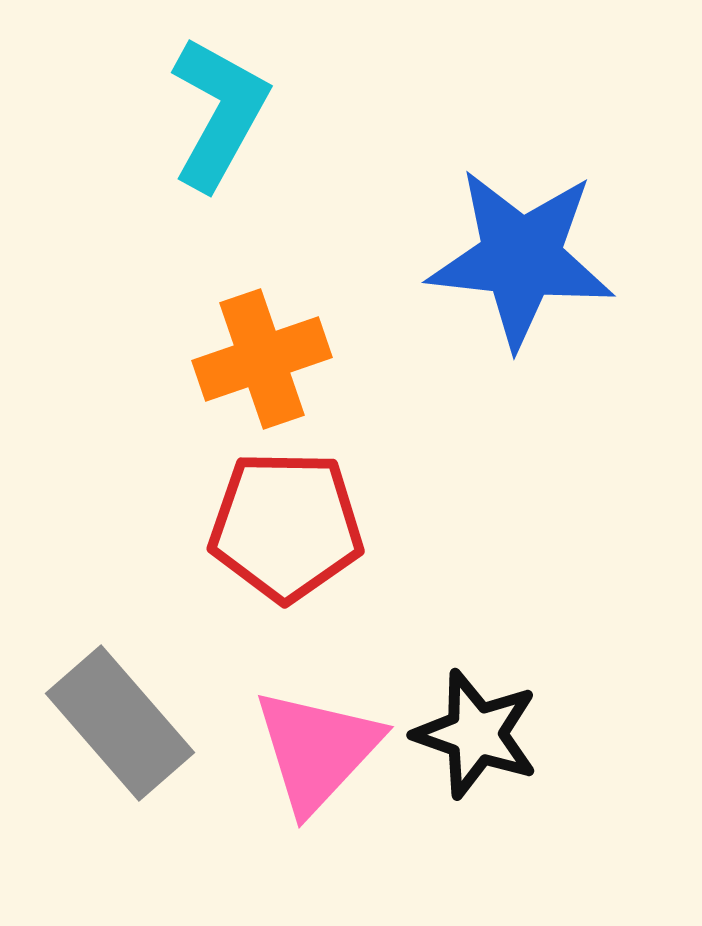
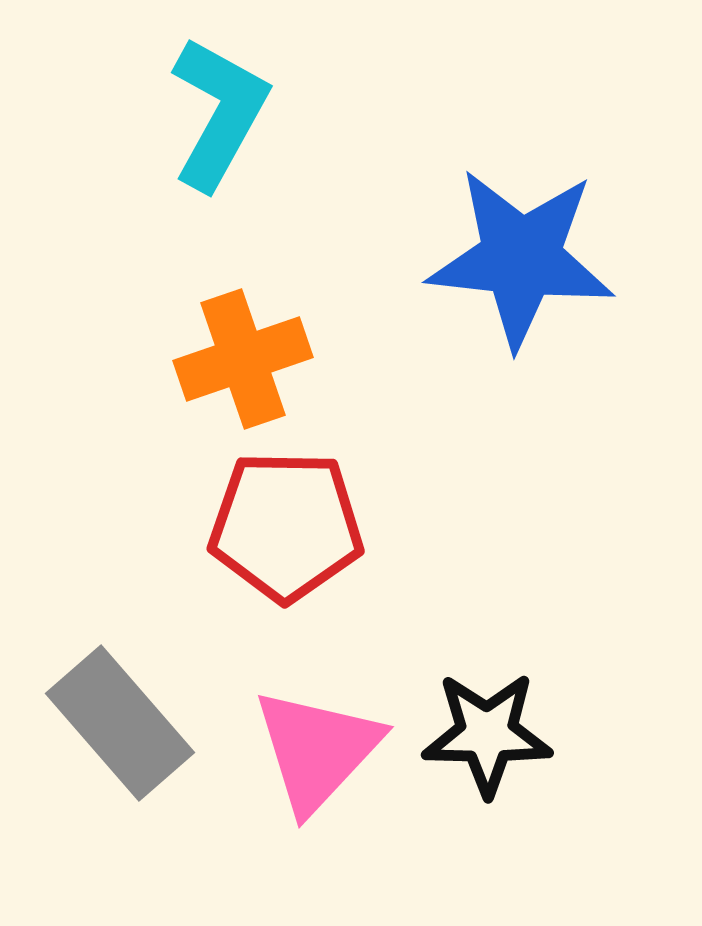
orange cross: moved 19 px left
black star: moved 11 px right; rotated 18 degrees counterclockwise
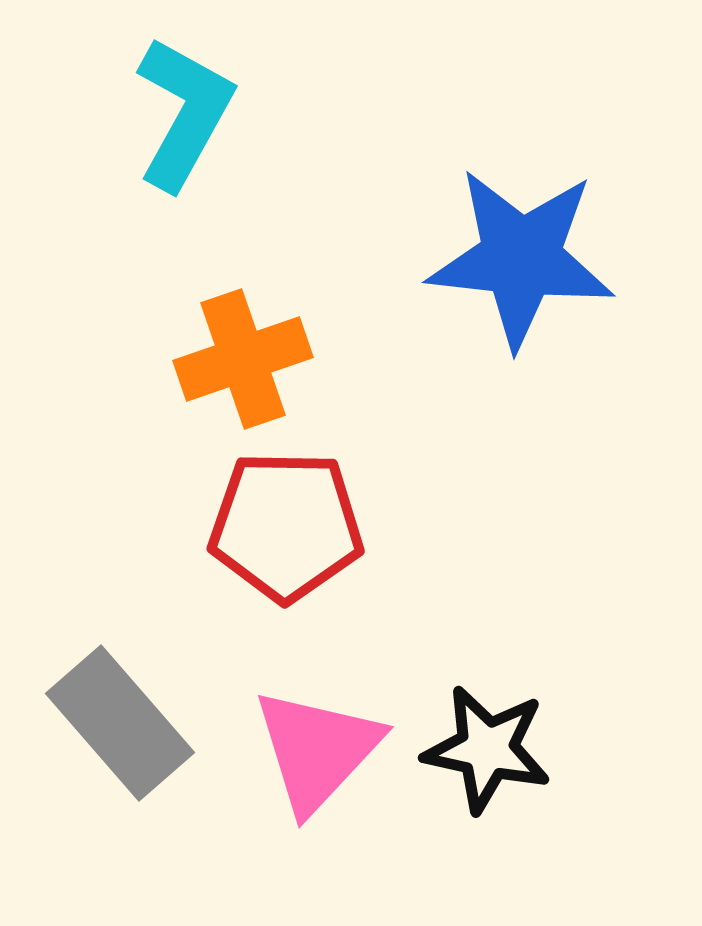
cyan L-shape: moved 35 px left
black star: moved 15 px down; rotated 11 degrees clockwise
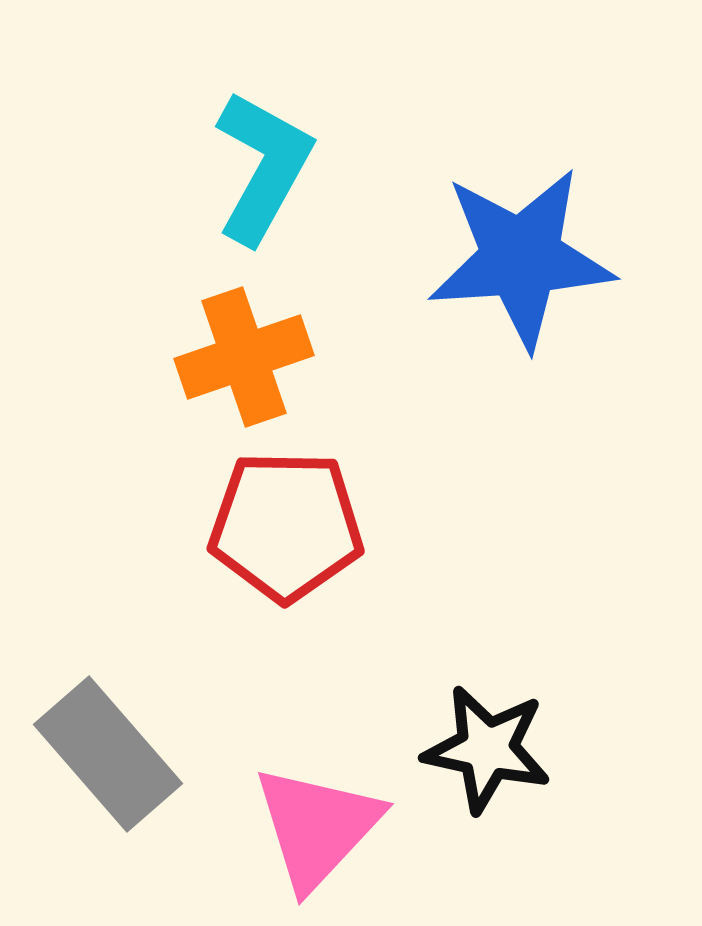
cyan L-shape: moved 79 px right, 54 px down
blue star: rotated 10 degrees counterclockwise
orange cross: moved 1 px right, 2 px up
gray rectangle: moved 12 px left, 31 px down
pink triangle: moved 77 px down
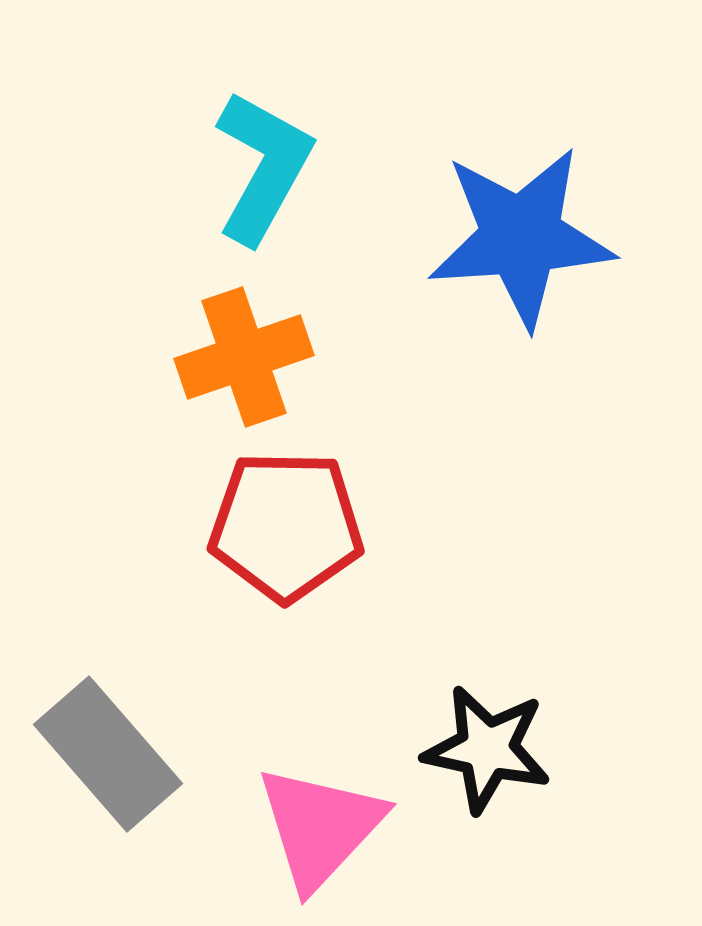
blue star: moved 21 px up
pink triangle: moved 3 px right
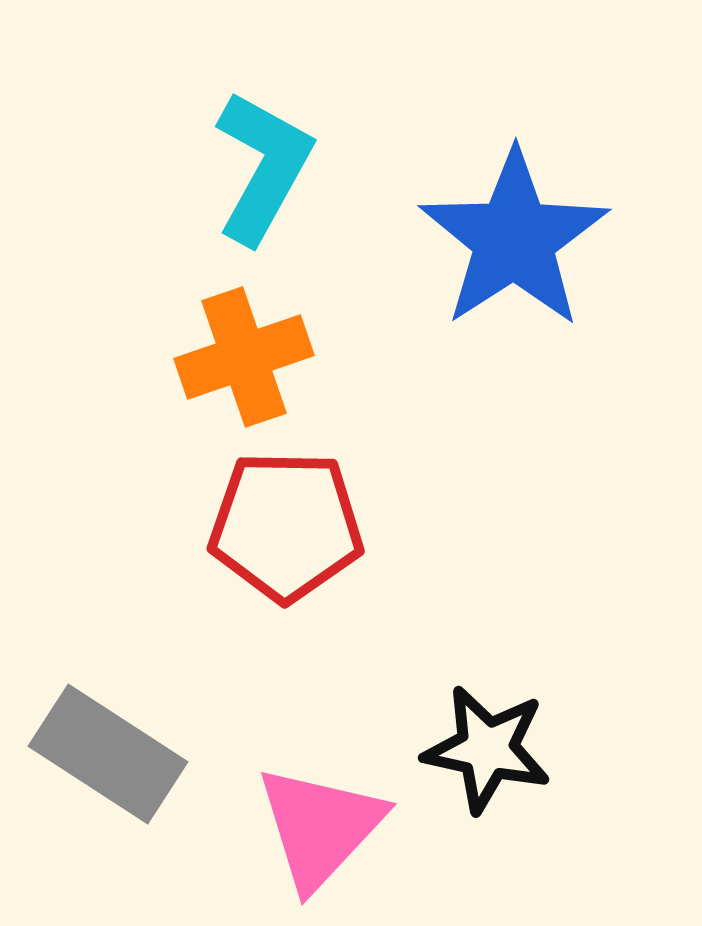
blue star: moved 7 px left, 2 px down; rotated 29 degrees counterclockwise
gray rectangle: rotated 16 degrees counterclockwise
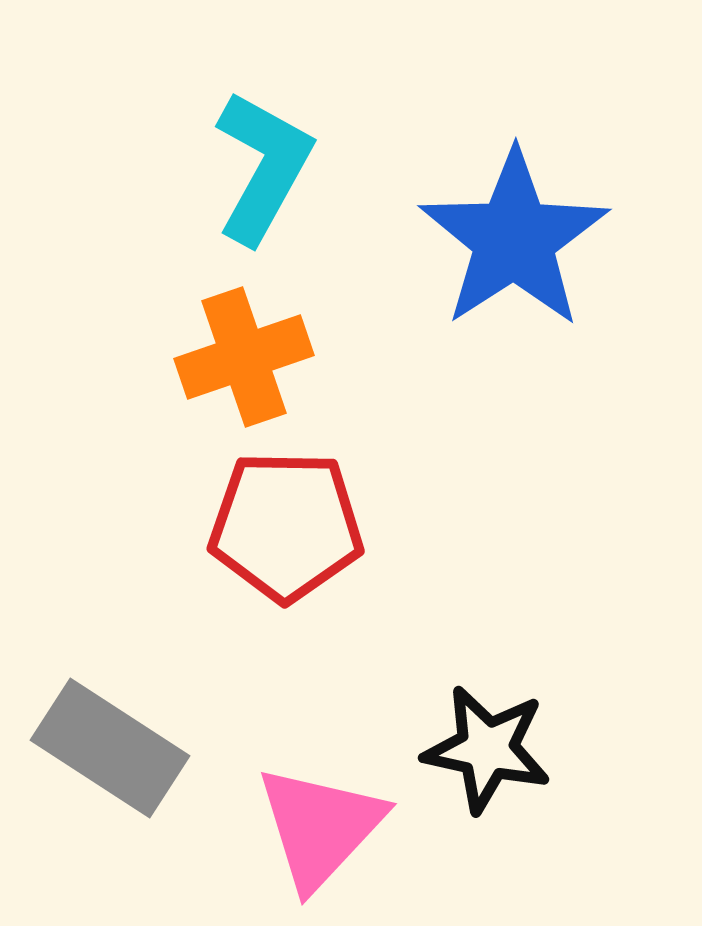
gray rectangle: moved 2 px right, 6 px up
